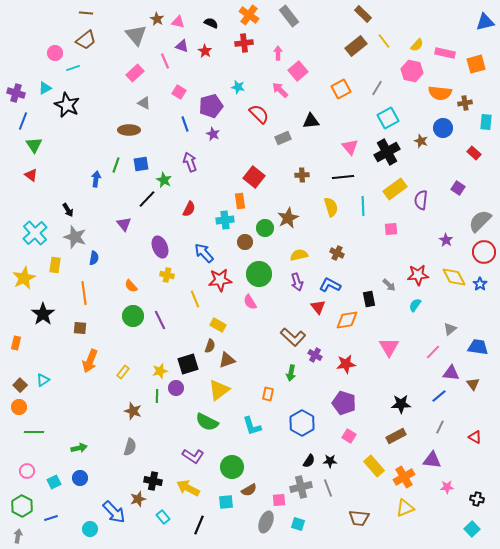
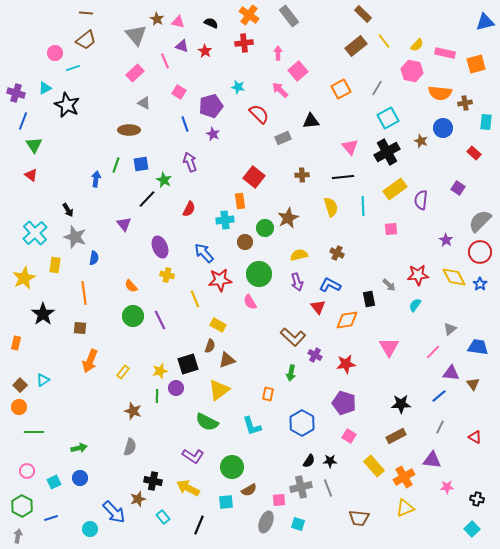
red circle at (484, 252): moved 4 px left
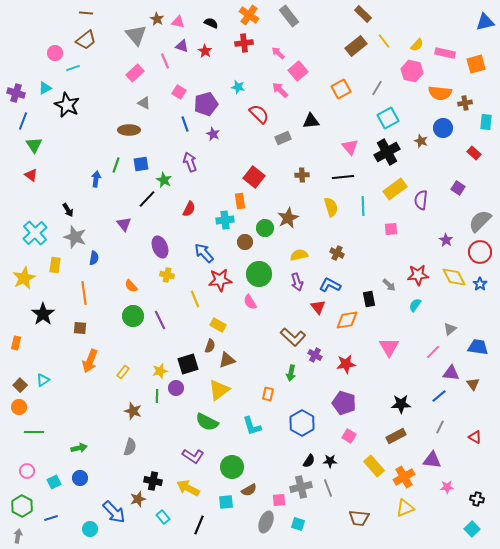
pink arrow at (278, 53): rotated 48 degrees counterclockwise
purple pentagon at (211, 106): moved 5 px left, 2 px up
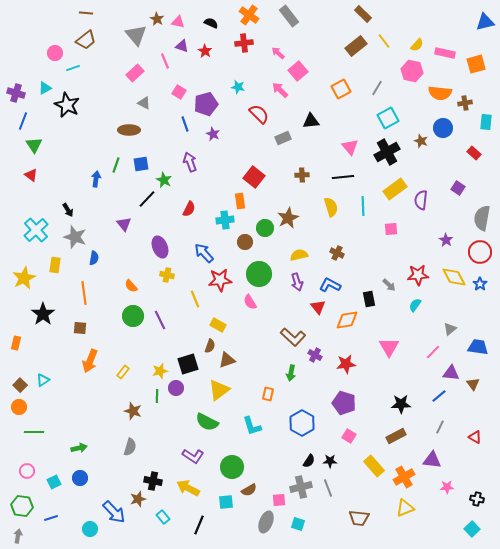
gray semicircle at (480, 221): moved 2 px right, 3 px up; rotated 35 degrees counterclockwise
cyan cross at (35, 233): moved 1 px right, 3 px up
green hexagon at (22, 506): rotated 20 degrees counterclockwise
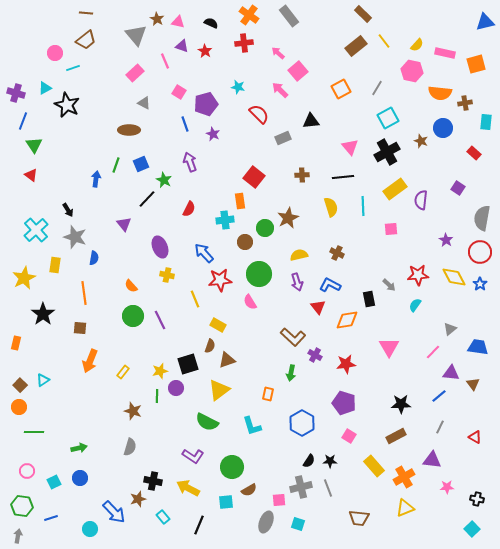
blue square at (141, 164): rotated 14 degrees counterclockwise
